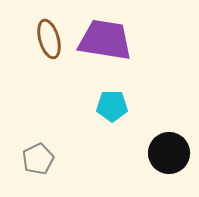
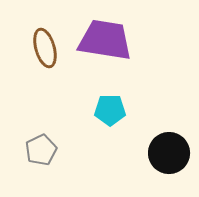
brown ellipse: moved 4 px left, 9 px down
cyan pentagon: moved 2 px left, 4 px down
gray pentagon: moved 3 px right, 9 px up
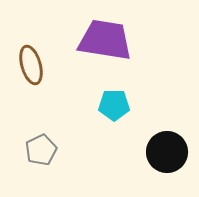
brown ellipse: moved 14 px left, 17 px down
cyan pentagon: moved 4 px right, 5 px up
black circle: moved 2 px left, 1 px up
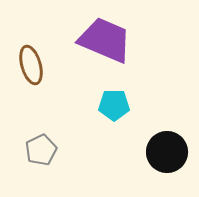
purple trapezoid: rotated 14 degrees clockwise
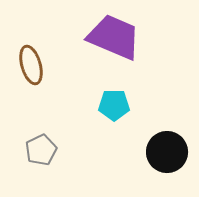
purple trapezoid: moved 9 px right, 3 px up
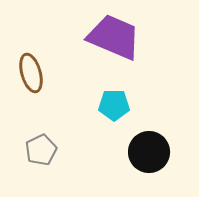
brown ellipse: moved 8 px down
black circle: moved 18 px left
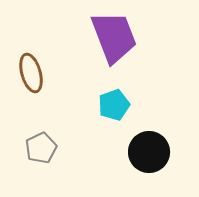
purple trapezoid: rotated 46 degrees clockwise
cyan pentagon: rotated 20 degrees counterclockwise
gray pentagon: moved 2 px up
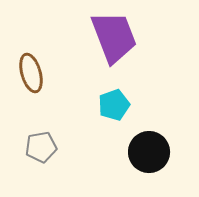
gray pentagon: moved 1 px up; rotated 16 degrees clockwise
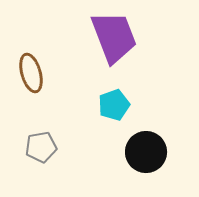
black circle: moved 3 px left
